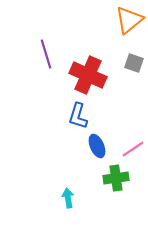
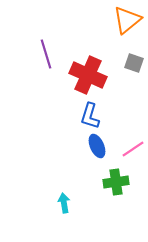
orange triangle: moved 2 px left
blue L-shape: moved 12 px right
green cross: moved 4 px down
cyan arrow: moved 4 px left, 5 px down
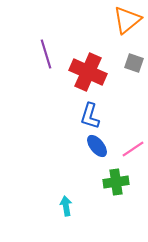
red cross: moved 3 px up
blue ellipse: rotated 15 degrees counterclockwise
cyan arrow: moved 2 px right, 3 px down
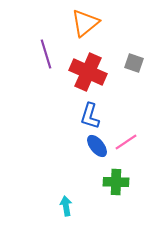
orange triangle: moved 42 px left, 3 px down
pink line: moved 7 px left, 7 px up
green cross: rotated 10 degrees clockwise
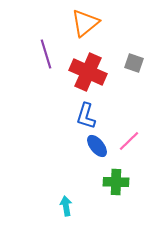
blue L-shape: moved 4 px left
pink line: moved 3 px right, 1 px up; rotated 10 degrees counterclockwise
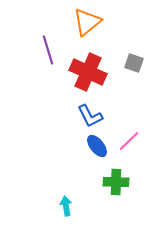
orange triangle: moved 2 px right, 1 px up
purple line: moved 2 px right, 4 px up
blue L-shape: moved 4 px right; rotated 44 degrees counterclockwise
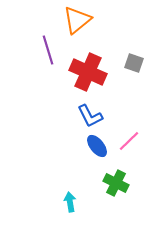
orange triangle: moved 10 px left, 2 px up
green cross: moved 1 px down; rotated 25 degrees clockwise
cyan arrow: moved 4 px right, 4 px up
